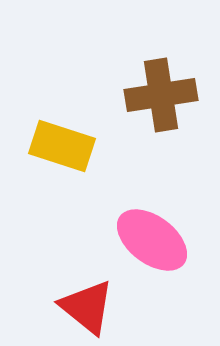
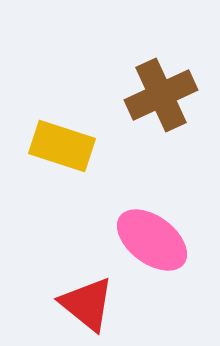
brown cross: rotated 16 degrees counterclockwise
red triangle: moved 3 px up
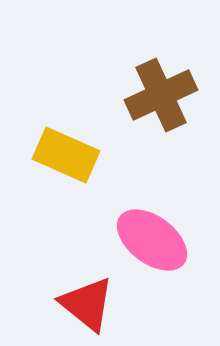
yellow rectangle: moved 4 px right, 9 px down; rotated 6 degrees clockwise
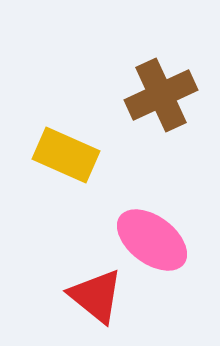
red triangle: moved 9 px right, 8 px up
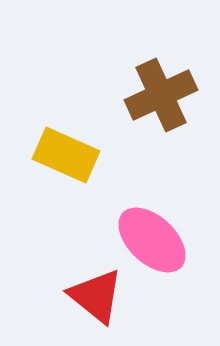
pink ellipse: rotated 6 degrees clockwise
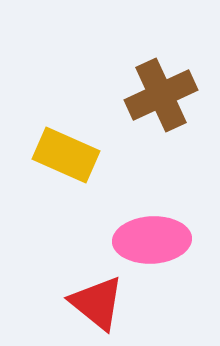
pink ellipse: rotated 46 degrees counterclockwise
red triangle: moved 1 px right, 7 px down
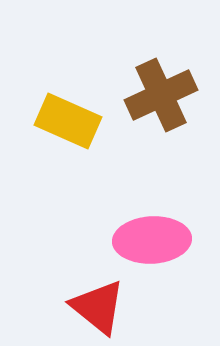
yellow rectangle: moved 2 px right, 34 px up
red triangle: moved 1 px right, 4 px down
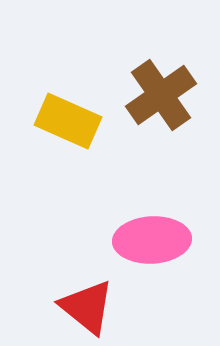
brown cross: rotated 10 degrees counterclockwise
red triangle: moved 11 px left
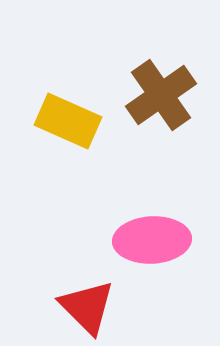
red triangle: rotated 6 degrees clockwise
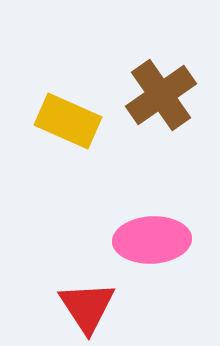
red triangle: rotated 12 degrees clockwise
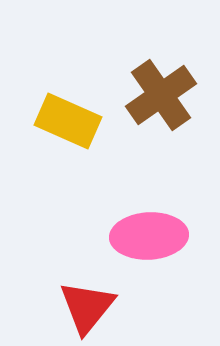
pink ellipse: moved 3 px left, 4 px up
red triangle: rotated 12 degrees clockwise
